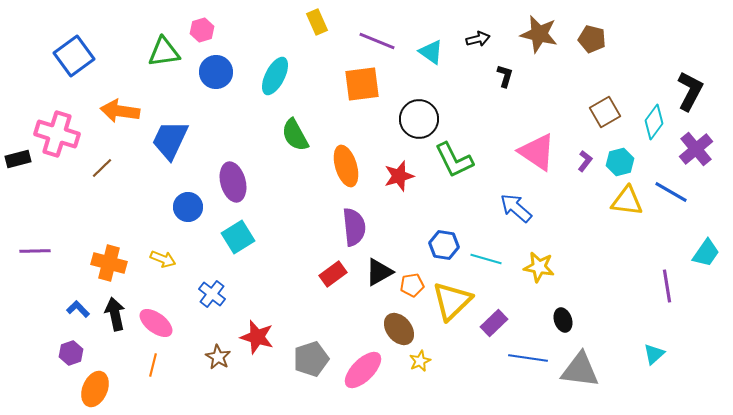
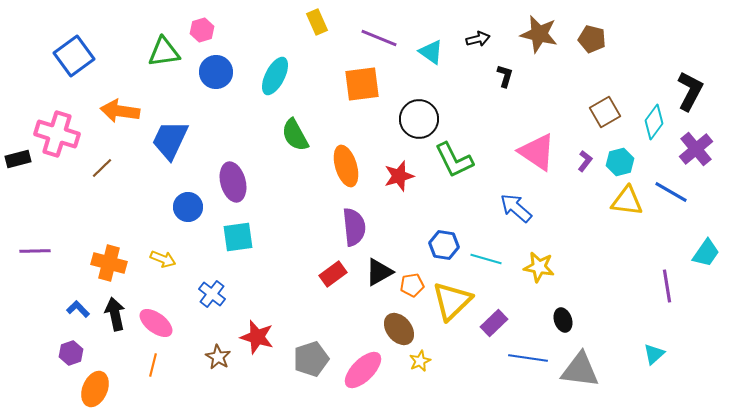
purple line at (377, 41): moved 2 px right, 3 px up
cyan square at (238, 237): rotated 24 degrees clockwise
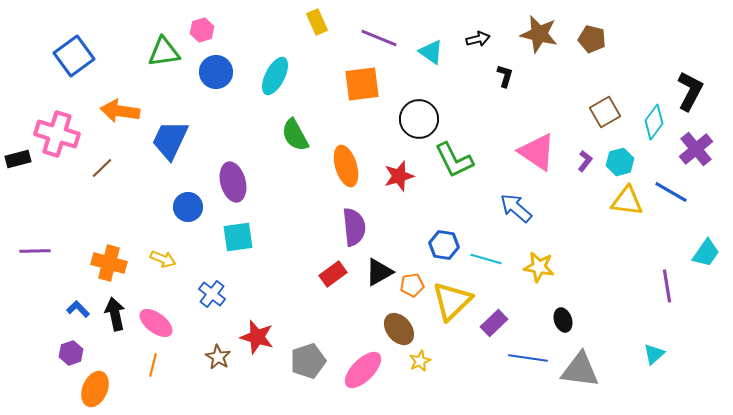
gray pentagon at (311, 359): moved 3 px left, 2 px down
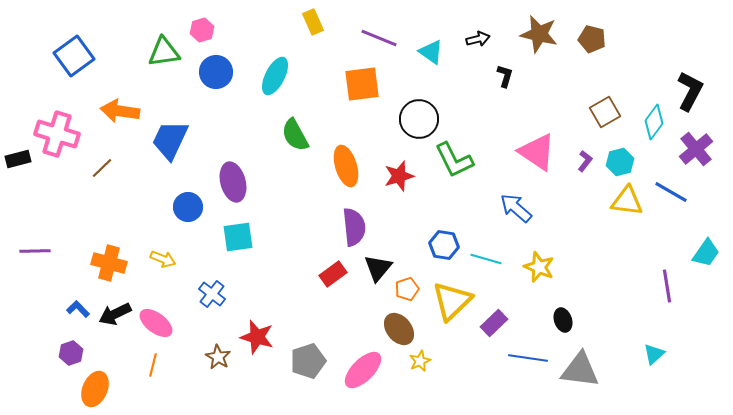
yellow rectangle at (317, 22): moved 4 px left
yellow star at (539, 267): rotated 12 degrees clockwise
black triangle at (379, 272): moved 1 px left, 4 px up; rotated 20 degrees counterclockwise
orange pentagon at (412, 285): moved 5 px left, 4 px down; rotated 10 degrees counterclockwise
black arrow at (115, 314): rotated 104 degrees counterclockwise
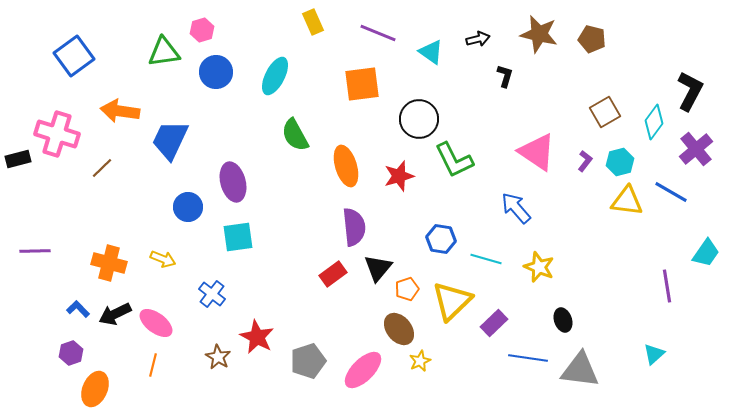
purple line at (379, 38): moved 1 px left, 5 px up
blue arrow at (516, 208): rotated 8 degrees clockwise
blue hexagon at (444, 245): moved 3 px left, 6 px up
red star at (257, 337): rotated 12 degrees clockwise
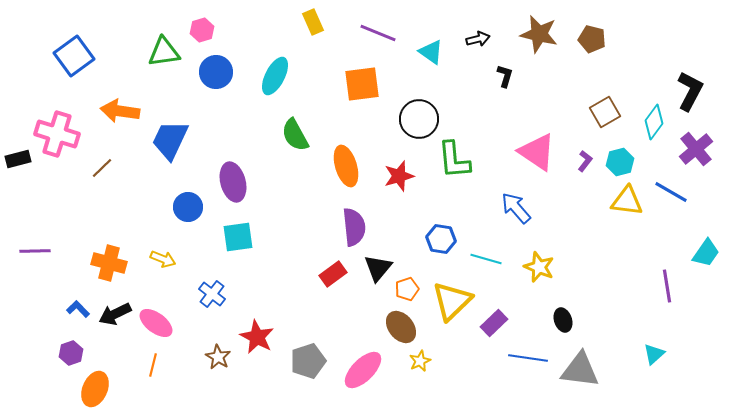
green L-shape at (454, 160): rotated 21 degrees clockwise
brown ellipse at (399, 329): moved 2 px right, 2 px up
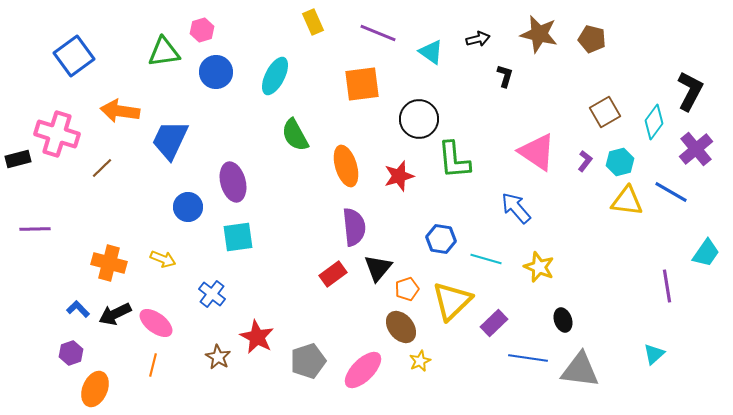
purple line at (35, 251): moved 22 px up
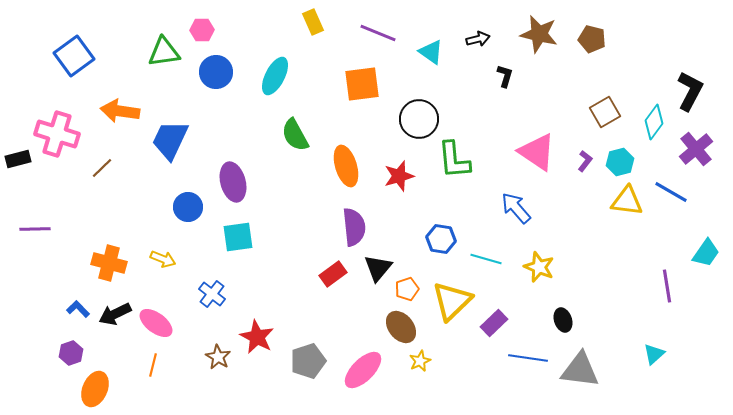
pink hexagon at (202, 30): rotated 15 degrees clockwise
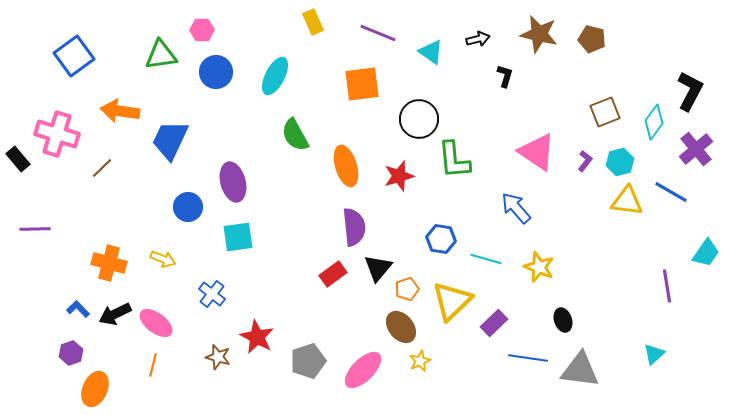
green triangle at (164, 52): moved 3 px left, 3 px down
brown square at (605, 112): rotated 8 degrees clockwise
black rectangle at (18, 159): rotated 65 degrees clockwise
brown star at (218, 357): rotated 15 degrees counterclockwise
